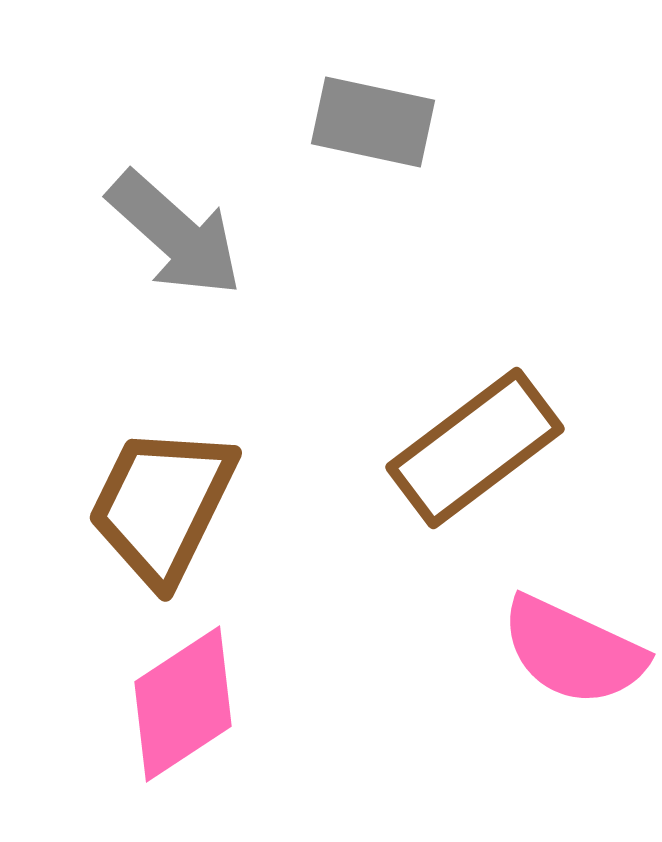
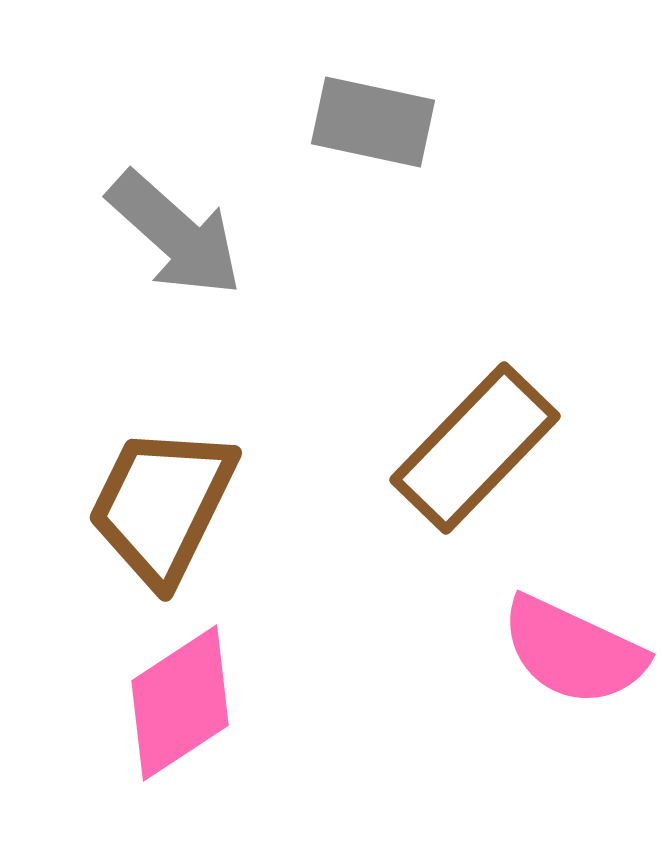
brown rectangle: rotated 9 degrees counterclockwise
pink diamond: moved 3 px left, 1 px up
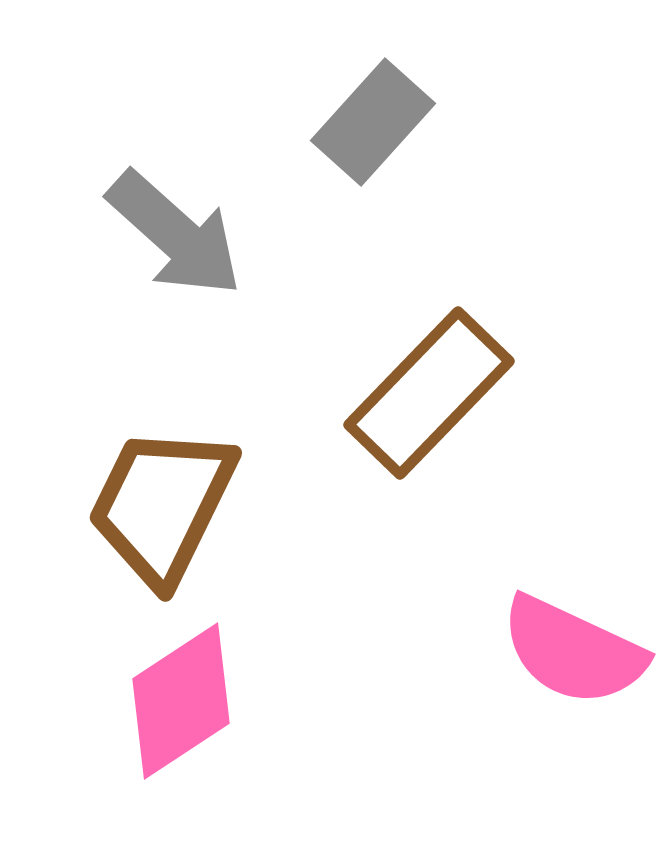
gray rectangle: rotated 60 degrees counterclockwise
brown rectangle: moved 46 px left, 55 px up
pink diamond: moved 1 px right, 2 px up
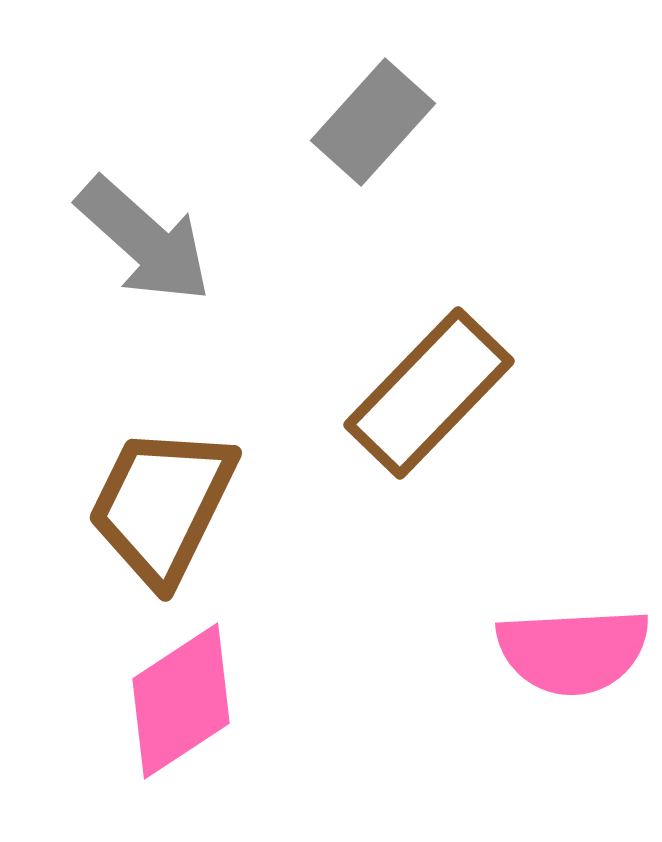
gray arrow: moved 31 px left, 6 px down
pink semicircle: rotated 28 degrees counterclockwise
